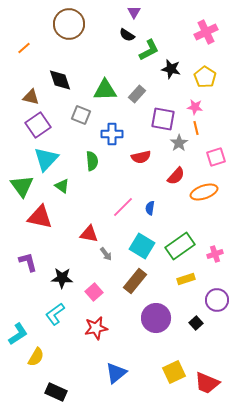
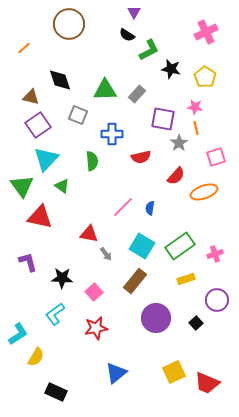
gray square at (81, 115): moved 3 px left
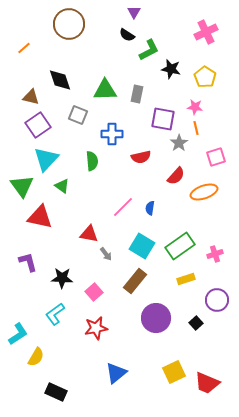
gray rectangle at (137, 94): rotated 30 degrees counterclockwise
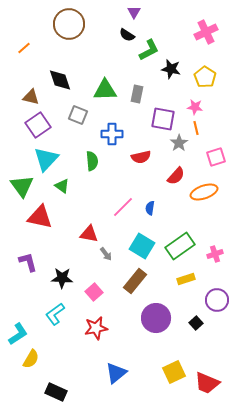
yellow semicircle at (36, 357): moved 5 px left, 2 px down
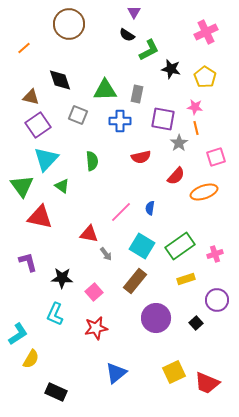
blue cross at (112, 134): moved 8 px right, 13 px up
pink line at (123, 207): moved 2 px left, 5 px down
cyan L-shape at (55, 314): rotated 30 degrees counterclockwise
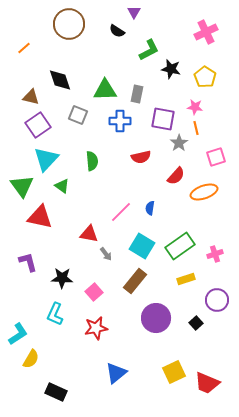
black semicircle at (127, 35): moved 10 px left, 4 px up
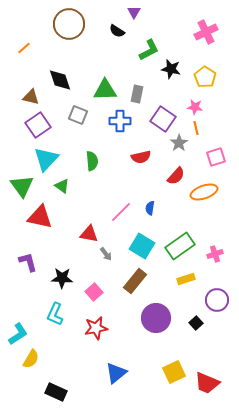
purple square at (163, 119): rotated 25 degrees clockwise
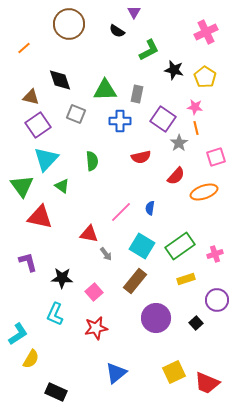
black star at (171, 69): moved 3 px right, 1 px down
gray square at (78, 115): moved 2 px left, 1 px up
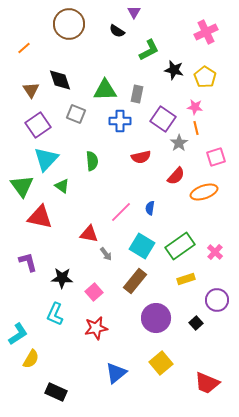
brown triangle at (31, 97): moved 7 px up; rotated 42 degrees clockwise
pink cross at (215, 254): moved 2 px up; rotated 28 degrees counterclockwise
yellow square at (174, 372): moved 13 px left, 9 px up; rotated 15 degrees counterclockwise
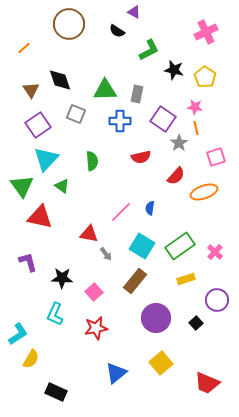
purple triangle at (134, 12): rotated 32 degrees counterclockwise
